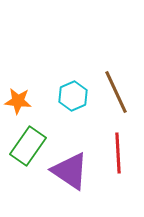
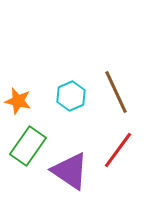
cyan hexagon: moved 2 px left
orange star: rotated 8 degrees clockwise
red line: moved 3 px up; rotated 39 degrees clockwise
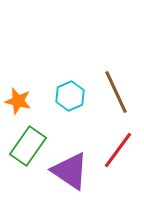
cyan hexagon: moved 1 px left
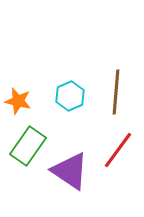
brown line: rotated 30 degrees clockwise
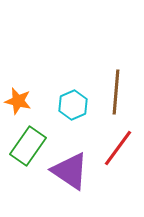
cyan hexagon: moved 3 px right, 9 px down
red line: moved 2 px up
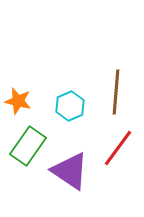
cyan hexagon: moved 3 px left, 1 px down
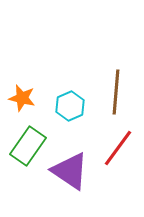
orange star: moved 4 px right, 3 px up
